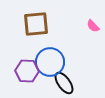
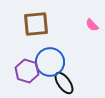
pink semicircle: moved 1 px left, 1 px up
purple hexagon: rotated 15 degrees clockwise
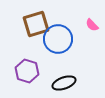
brown square: rotated 12 degrees counterclockwise
blue circle: moved 8 px right, 23 px up
black ellipse: rotated 75 degrees counterclockwise
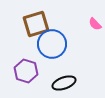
pink semicircle: moved 3 px right, 1 px up
blue circle: moved 6 px left, 5 px down
purple hexagon: moved 1 px left
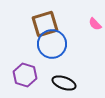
brown square: moved 9 px right
purple hexagon: moved 1 px left, 4 px down
black ellipse: rotated 40 degrees clockwise
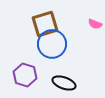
pink semicircle: rotated 24 degrees counterclockwise
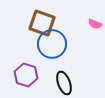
brown square: moved 3 px left, 1 px up; rotated 36 degrees clockwise
purple hexagon: moved 1 px right
black ellipse: rotated 50 degrees clockwise
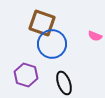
pink semicircle: moved 12 px down
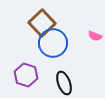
brown square: rotated 28 degrees clockwise
blue circle: moved 1 px right, 1 px up
